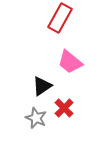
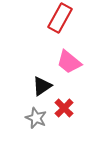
pink trapezoid: moved 1 px left
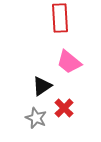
red rectangle: rotated 32 degrees counterclockwise
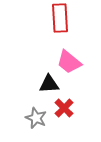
black triangle: moved 7 px right, 2 px up; rotated 30 degrees clockwise
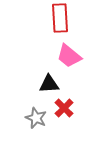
pink trapezoid: moved 6 px up
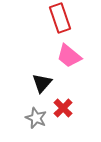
red rectangle: rotated 16 degrees counterclockwise
black triangle: moved 7 px left, 1 px up; rotated 45 degrees counterclockwise
red cross: moved 1 px left
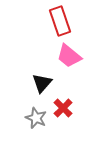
red rectangle: moved 3 px down
